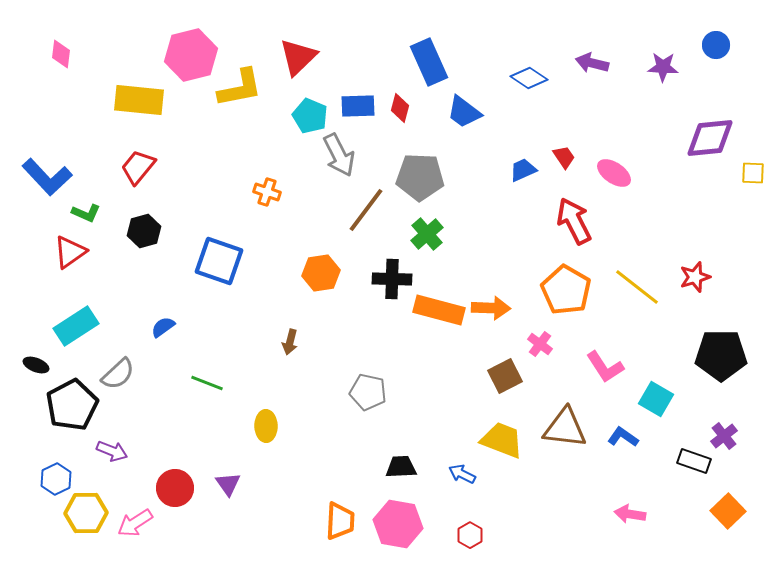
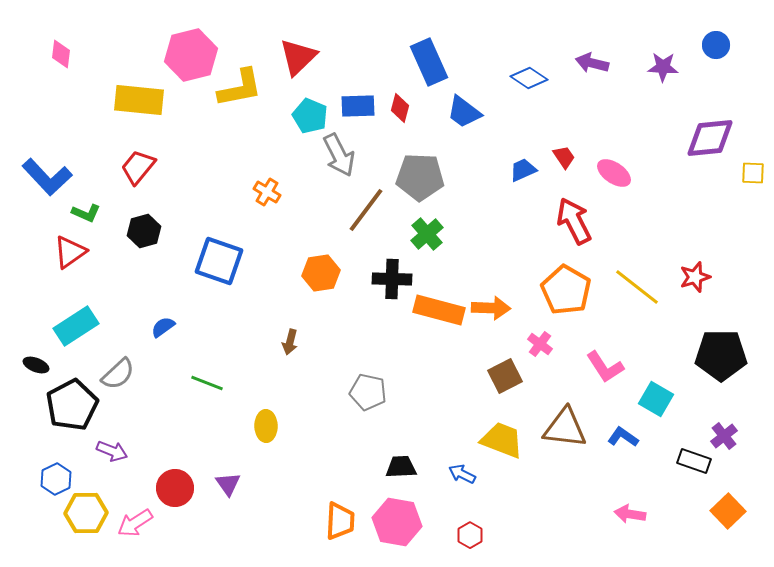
orange cross at (267, 192): rotated 12 degrees clockwise
pink hexagon at (398, 524): moved 1 px left, 2 px up
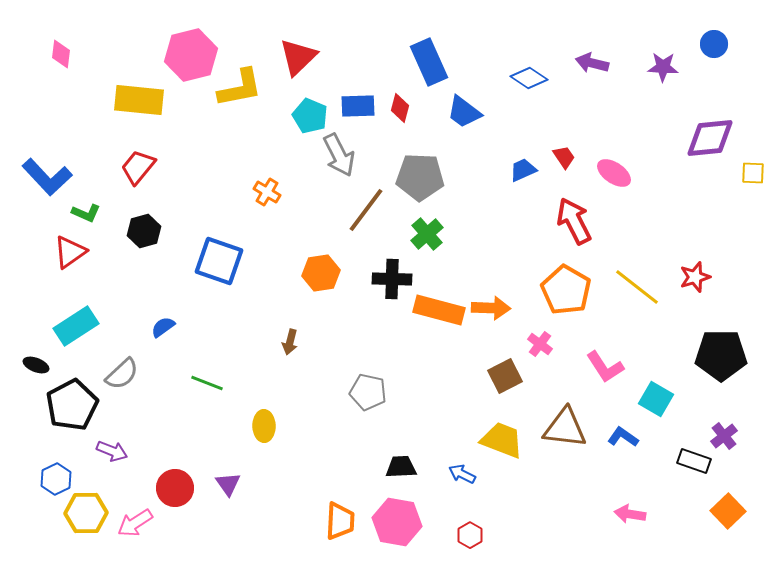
blue circle at (716, 45): moved 2 px left, 1 px up
gray semicircle at (118, 374): moved 4 px right
yellow ellipse at (266, 426): moved 2 px left
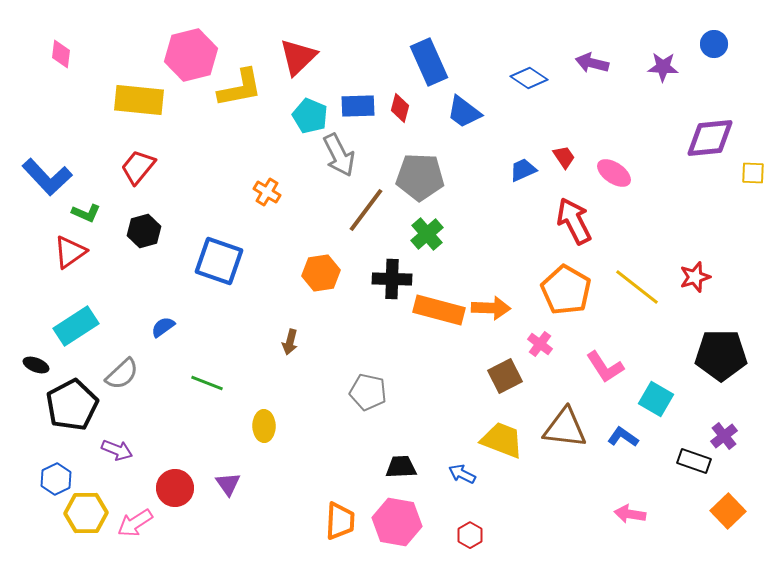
purple arrow at (112, 451): moved 5 px right, 1 px up
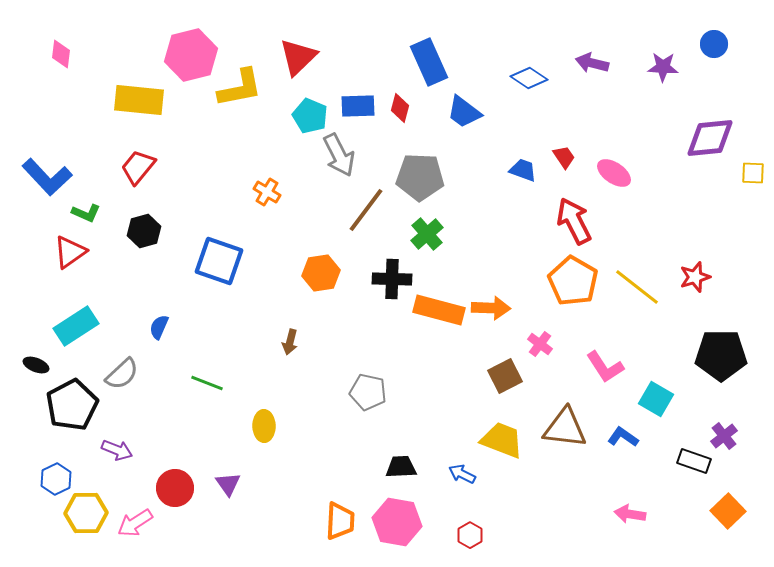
blue trapezoid at (523, 170): rotated 44 degrees clockwise
orange pentagon at (566, 290): moved 7 px right, 9 px up
blue semicircle at (163, 327): moved 4 px left; rotated 30 degrees counterclockwise
